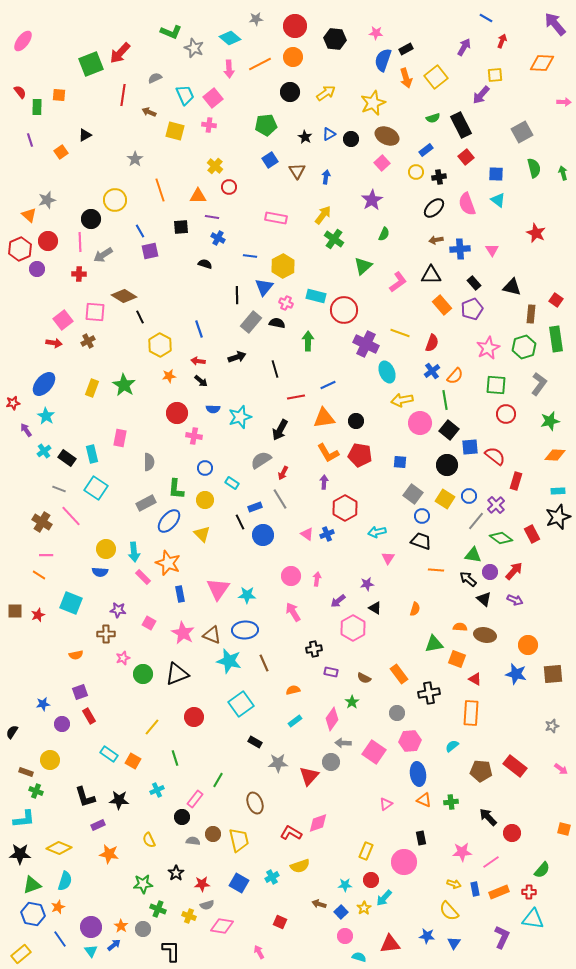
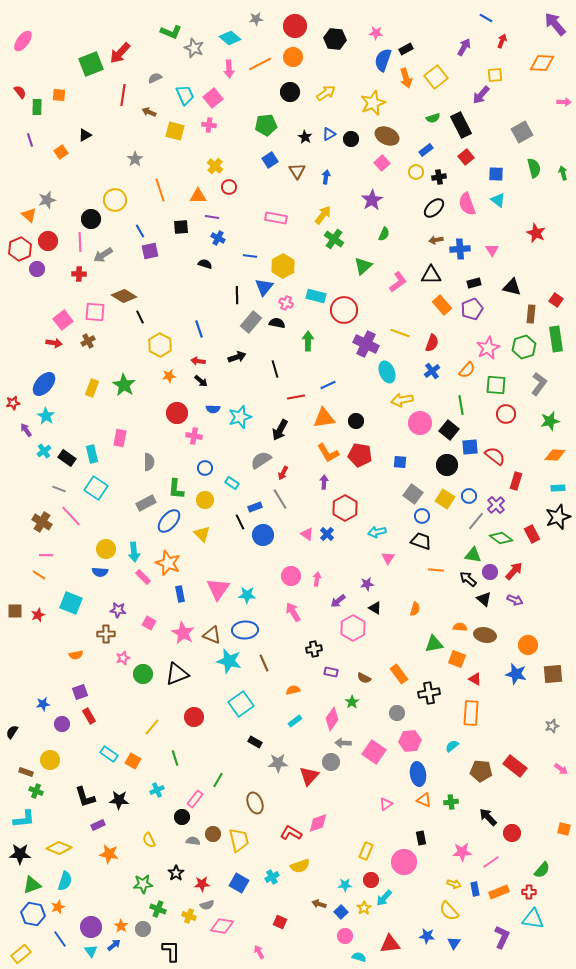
black rectangle at (474, 283): rotated 64 degrees counterclockwise
orange semicircle at (455, 376): moved 12 px right, 6 px up
green line at (445, 400): moved 16 px right, 5 px down
cyan rectangle at (558, 491): moved 3 px up
blue cross at (327, 534): rotated 24 degrees counterclockwise
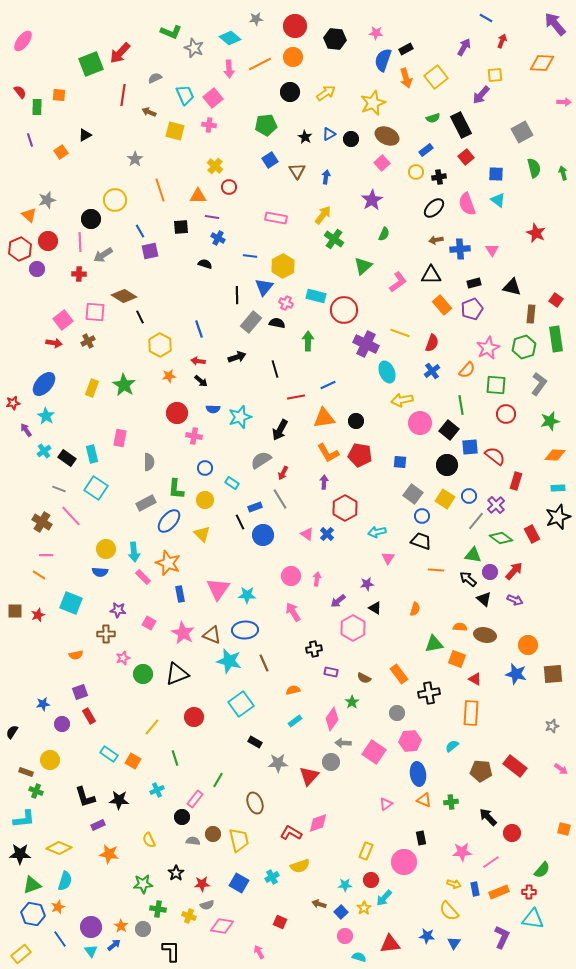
green cross at (158, 909): rotated 14 degrees counterclockwise
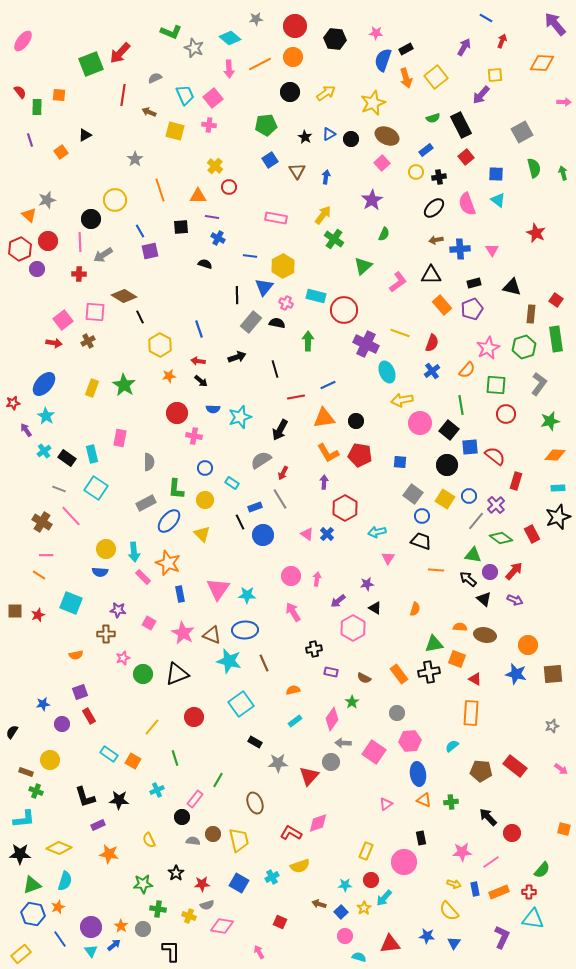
black cross at (429, 693): moved 21 px up
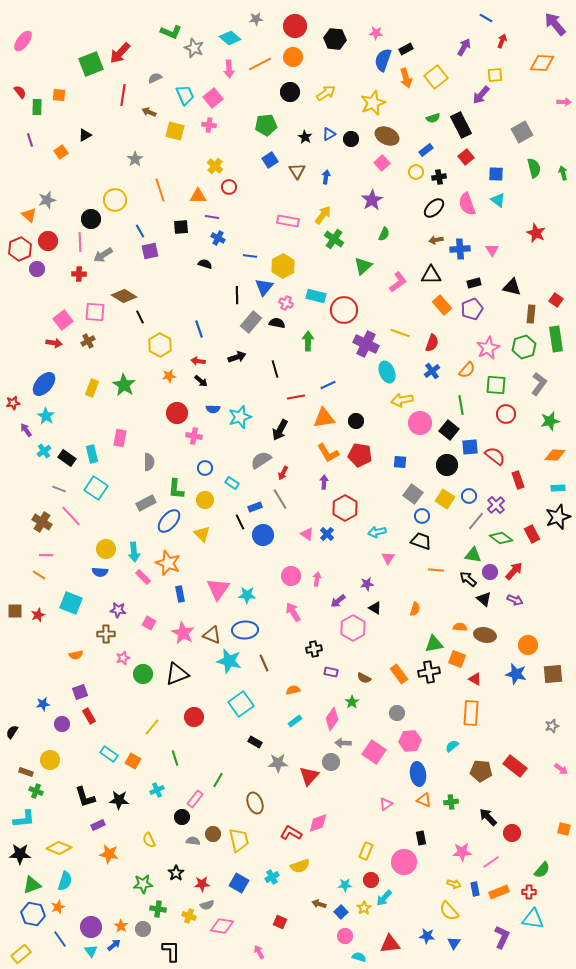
pink rectangle at (276, 218): moved 12 px right, 3 px down
red rectangle at (516, 481): moved 2 px right, 1 px up; rotated 36 degrees counterclockwise
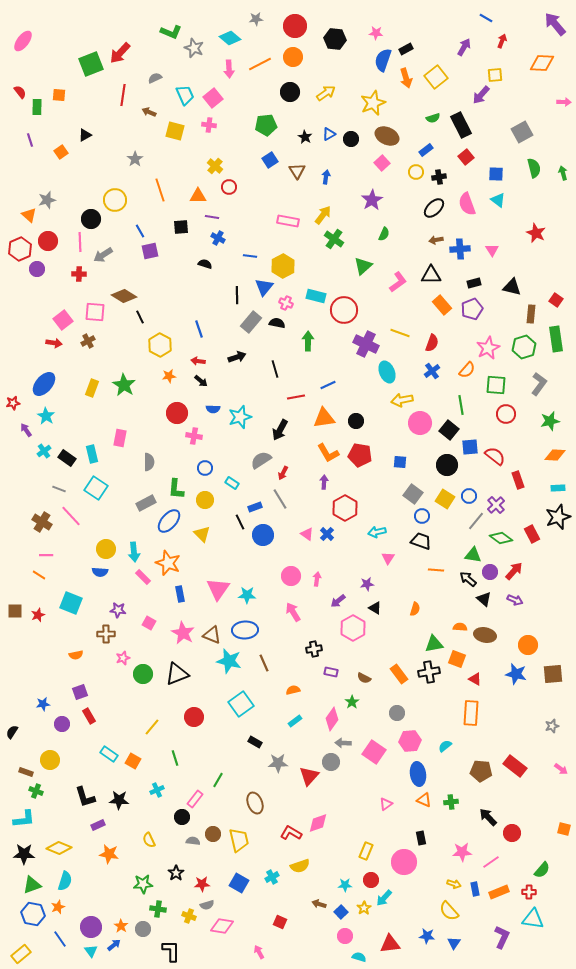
cyan semicircle at (452, 746): moved 7 px left
black star at (20, 854): moved 4 px right
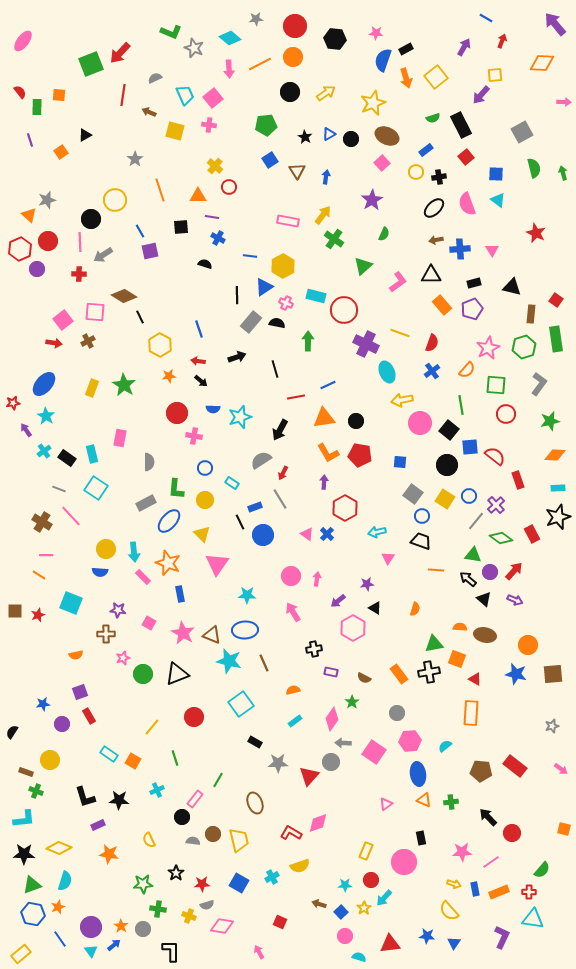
blue triangle at (264, 287): rotated 18 degrees clockwise
pink triangle at (218, 589): moved 1 px left, 25 px up
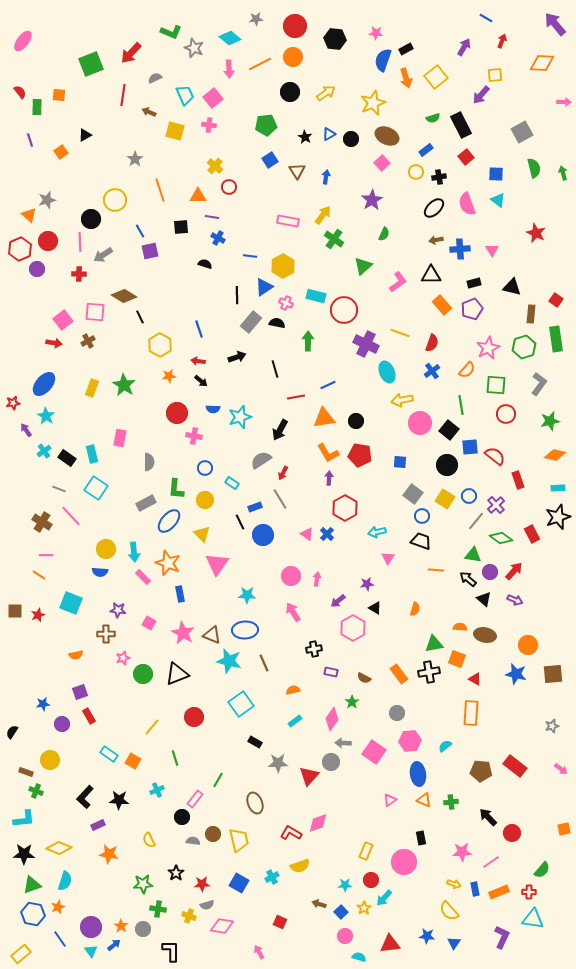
red arrow at (120, 53): moved 11 px right
orange diamond at (555, 455): rotated 10 degrees clockwise
purple arrow at (324, 482): moved 5 px right, 4 px up
black L-shape at (85, 797): rotated 60 degrees clockwise
pink triangle at (386, 804): moved 4 px right, 4 px up
orange square at (564, 829): rotated 24 degrees counterclockwise
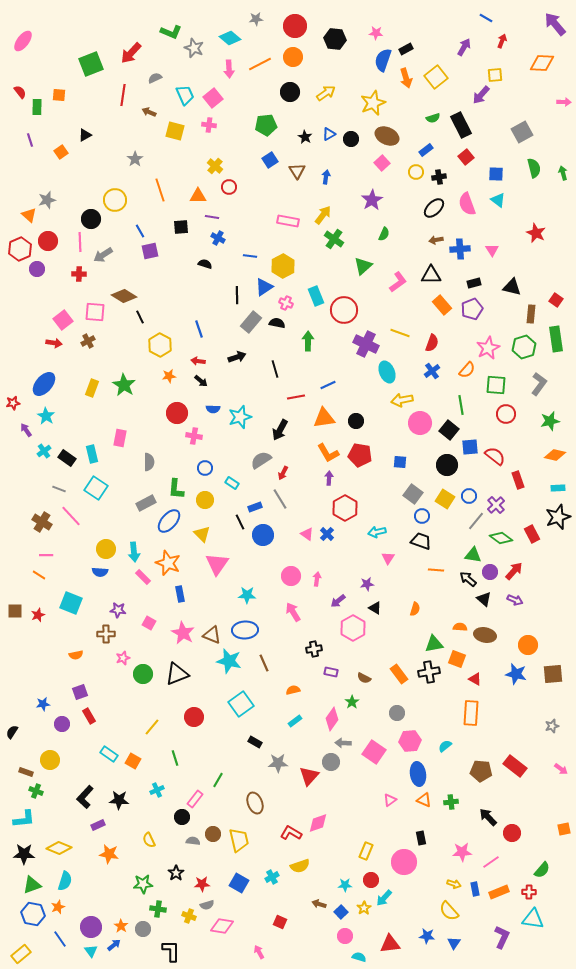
cyan rectangle at (316, 296): rotated 54 degrees clockwise
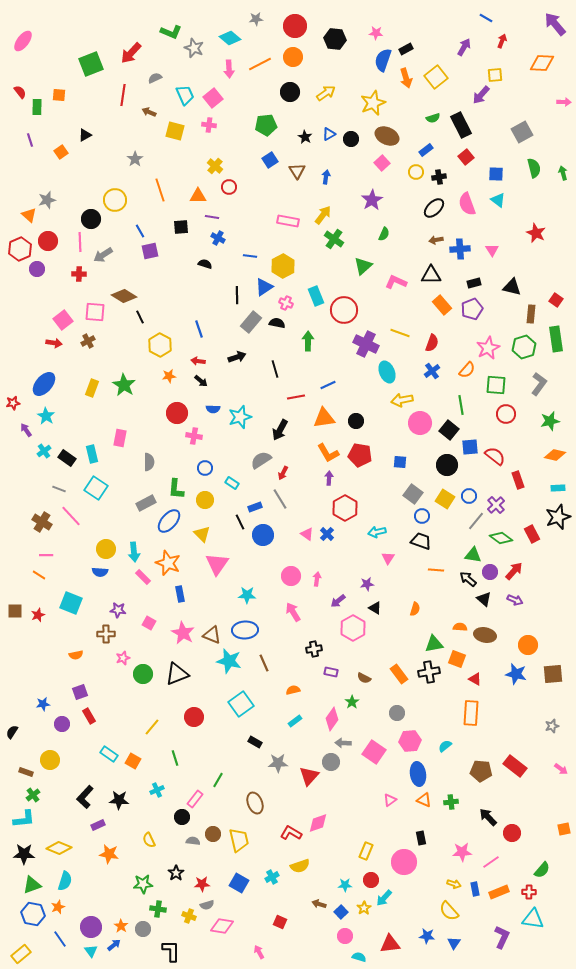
pink L-shape at (398, 282): moved 2 px left; rotated 120 degrees counterclockwise
green cross at (36, 791): moved 3 px left, 4 px down; rotated 32 degrees clockwise
